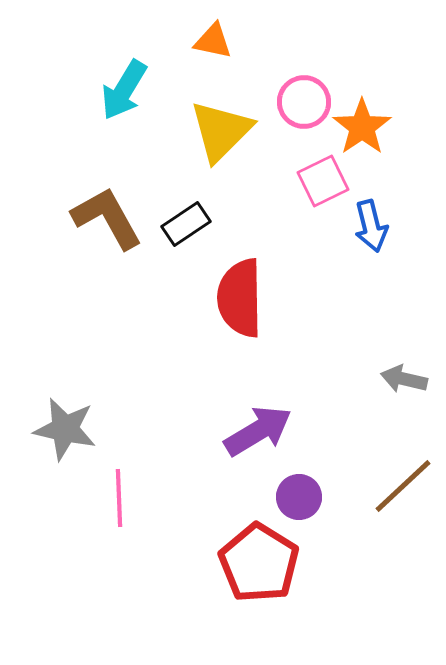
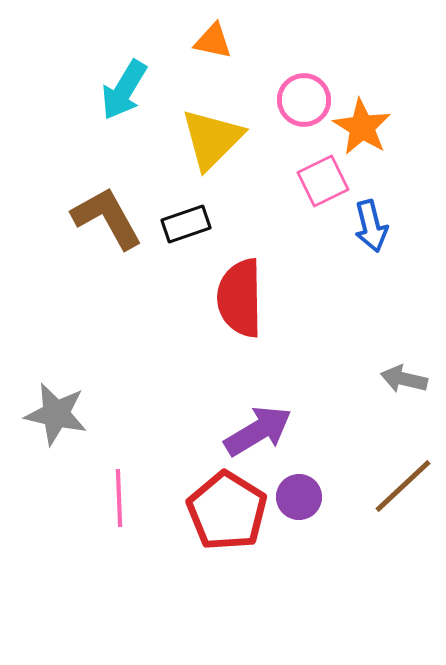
pink circle: moved 2 px up
orange star: rotated 6 degrees counterclockwise
yellow triangle: moved 9 px left, 8 px down
black rectangle: rotated 15 degrees clockwise
gray star: moved 9 px left, 15 px up
red pentagon: moved 32 px left, 52 px up
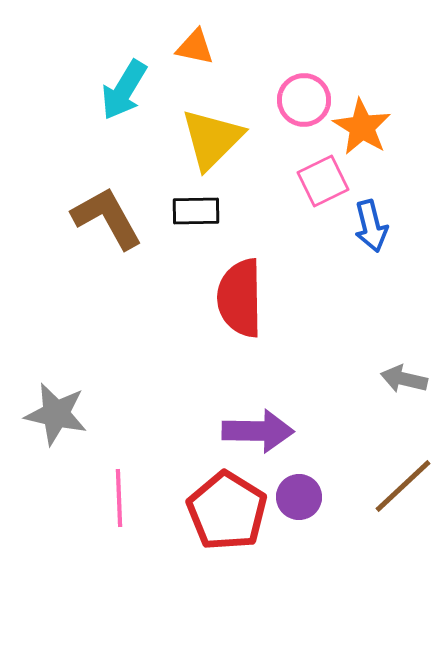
orange triangle: moved 18 px left, 6 px down
black rectangle: moved 10 px right, 13 px up; rotated 18 degrees clockwise
purple arrow: rotated 32 degrees clockwise
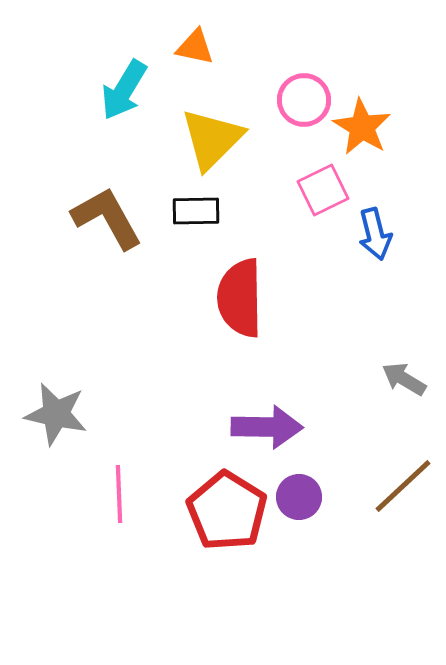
pink square: moved 9 px down
blue arrow: moved 4 px right, 8 px down
gray arrow: rotated 18 degrees clockwise
purple arrow: moved 9 px right, 4 px up
pink line: moved 4 px up
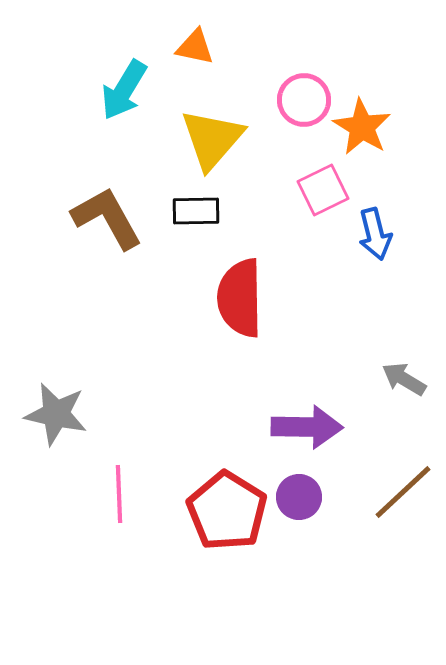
yellow triangle: rotated 4 degrees counterclockwise
purple arrow: moved 40 px right
brown line: moved 6 px down
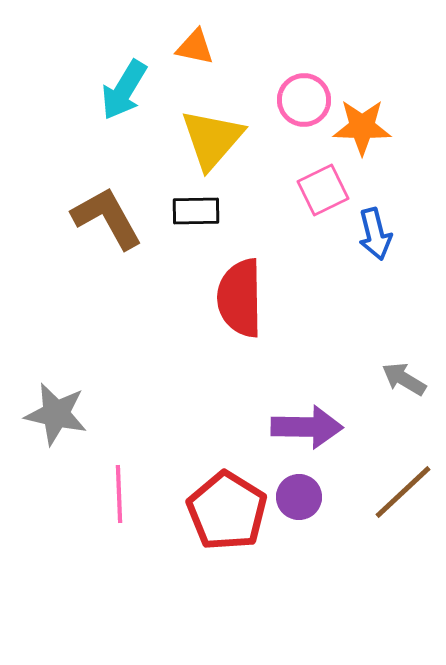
orange star: rotated 30 degrees counterclockwise
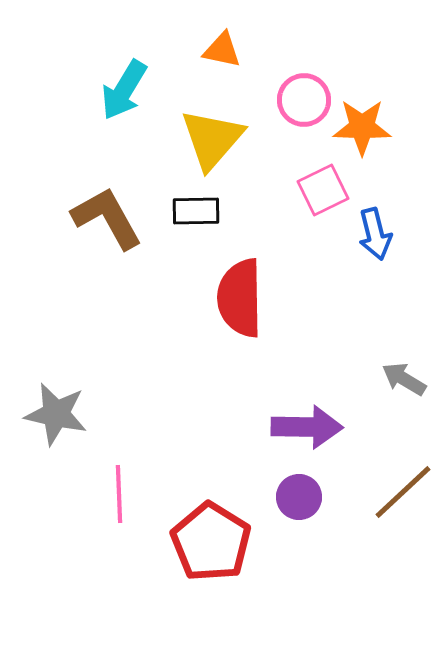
orange triangle: moved 27 px right, 3 px down
red pentagon: moved 16 px left, 31 px down
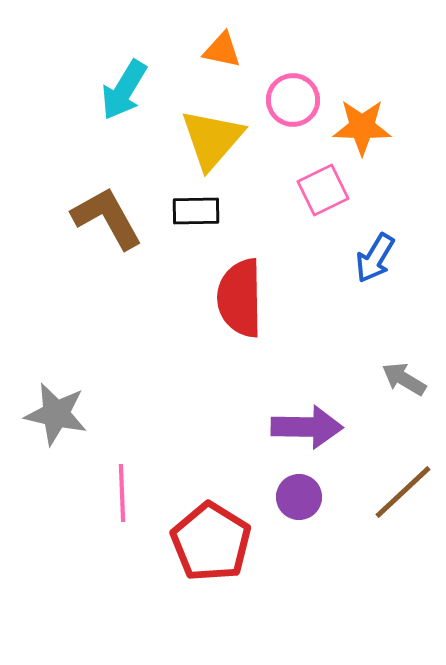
pink circle: moved 11 px left
blue arrow: moved 24 px down; rotated 45 degrees clockwise
pink line: moved 3 px right, 1 px up
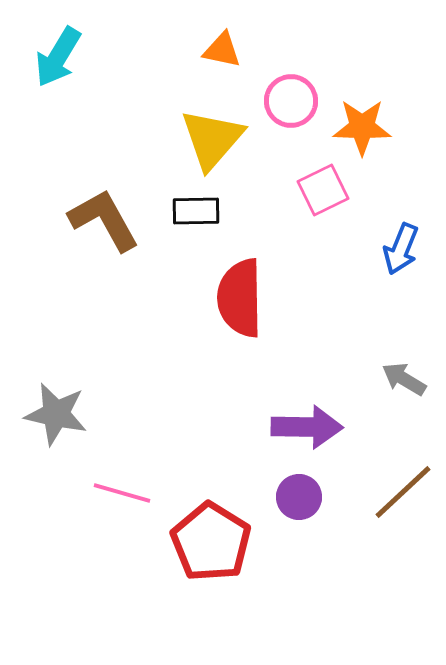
cyan arrow: moved 66 px left, 33 px up
pink circle: moved 2 px left, 1 px down
brown L-shape: moved 3 px left, 2 px down
blue arrow: moved 26 px right, 9 px up; rotated 9 degrees counterclockwise
pink line: rotated 72 degrees counterclockwise
